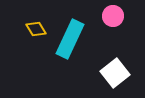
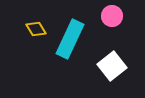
pink circle: moved 1 px left
white square: moved 3 px left, 7 px up
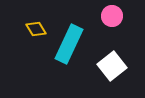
cyan rectangle: moved 1 px left, 5 px down
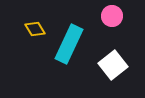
yellow diamond: moved 1 px left
white square: moved 1 px right, 1 px up
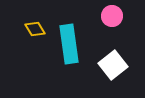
cyan rectangle: rotated 33 degrees counterclockwise
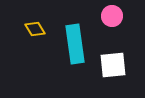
cyan rectangle: moved 6 px right
white square: rotated 32 degrees clockwise
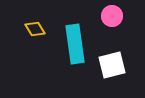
white square: moved 1 px left; rotated 8 degrees counterclockwise
